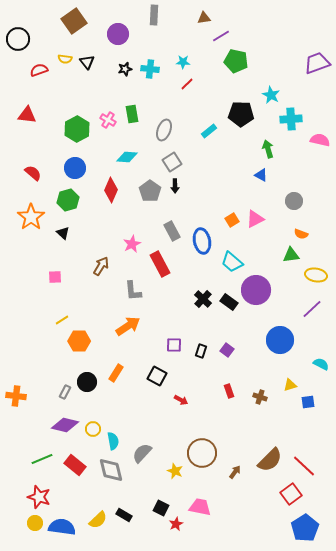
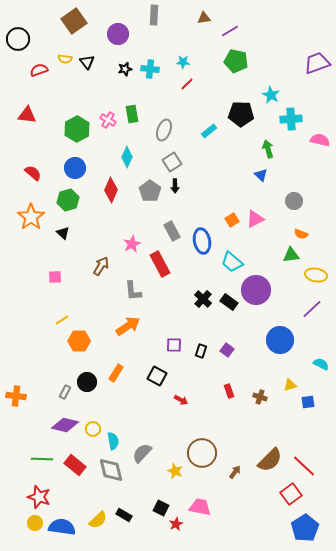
purple line at (221, 36): moved 9 px right, 5 px up
cyan diamond at (127, 157): rotated 70 degrees counterclockwise
blue triangle at (261, 175): rotated 16 degrees clockwise
green line at (42, 459): rotated 25 degrees clockwise
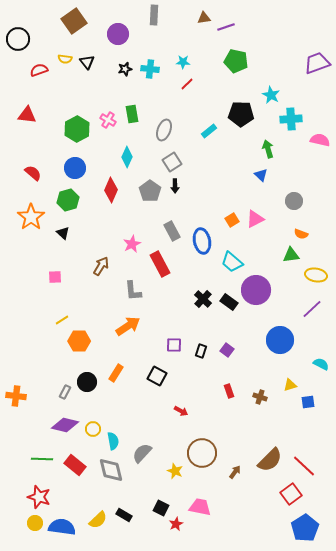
purple line at (230, 31): moved 4 px left, 4 px up; rotated 12 degrees clockwise
red arrow at (181, 400): moved 11 px down
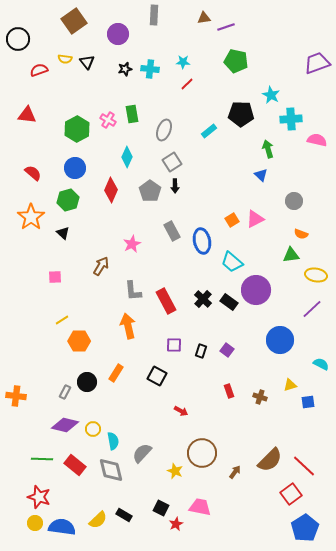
pink semicircle at (320, 140): moved 3 px left
red rectangle at (160, 264): moved 6 px right, 37 px down
orange arrow at (128, 326): rotated 70 degrees counterclockwise
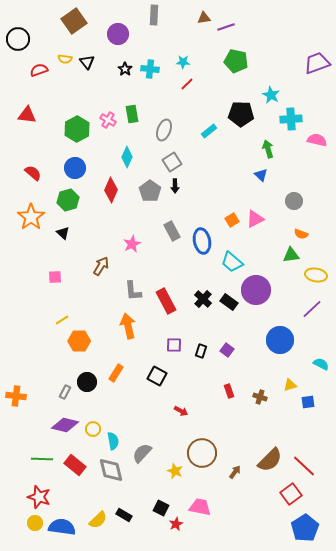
black star at (125, 69): rotated 24 degrees counterclockwise
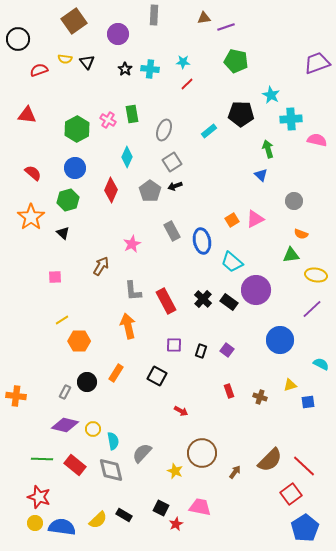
black arrow at (175, 186): rotated 72 degrees clockwise
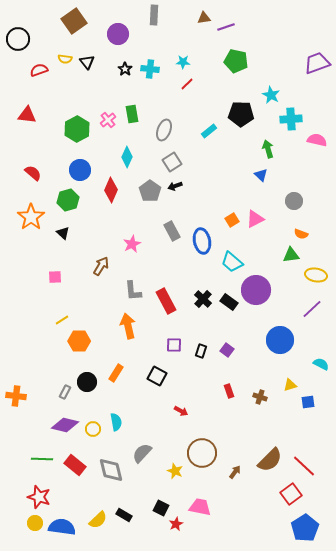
pink cross at (108, 120): rotated 21 degrees clockwise
blue circle at (75, 168): moved 5 px right, 2 px down
cyan semicircle at (113, 441): moved 3 px right, 19 px up
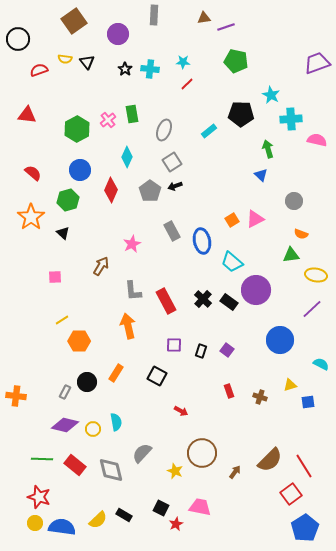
red line at (304, 466): rotated 15 degrees clockwise
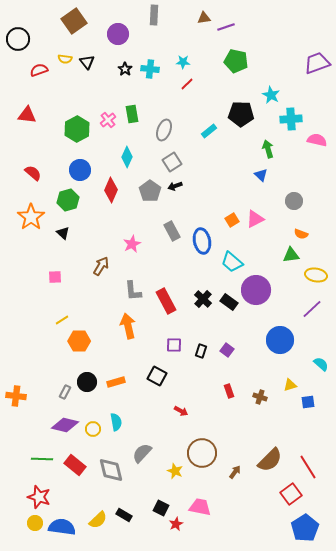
cyan semicircle at (321, 364): rotated 14 degrees clockwise
orange rectangle at (116, 373): moved 9 px down; rotated 42 degrees clockwise
red line at (304, 466): moved 4 px right, 1 px down
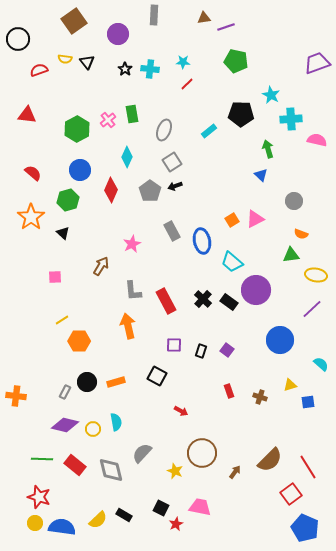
blue pentagon at (305, 528): rotated 16 degrees counterclockwise
